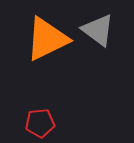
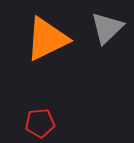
gray triangle: moved 9 px right, 2 px up; rotated 39 degrees clockwise
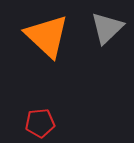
orange triangle: moved 3 px up; rotated 51 degrees counterclockwise
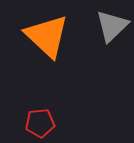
gray triangle: moved 5 px right, 2 px up
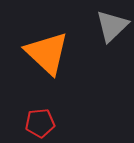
orange triangle: moved 17 px down
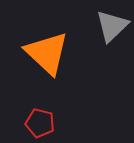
red pentagon: rotated 20 degrees clockwise
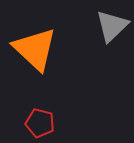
orange triangle: moved 12 px left, 4 px up
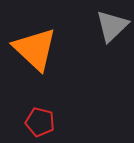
red pentagon: moved 1 px up
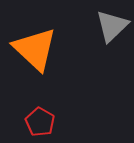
red pentagon: rotated 16 degrees clockwise
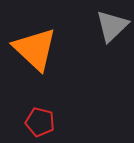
red pentagon: rotated 16 degrees counterclockwise
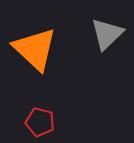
gray triangle: moved 5 px left, 8 px down
